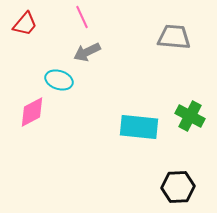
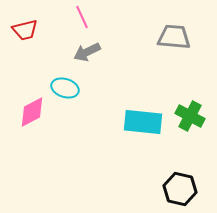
red trapezoid: moved 6 px down; rotated 36 degrees clockwise
cyan ellipse: moved 6 px right, 8 px down
cyan rectangle: moved 4 px right, 5 px up
black hexagon: moved 2 px right, 2 px down; rotated 16 degrees clockwise
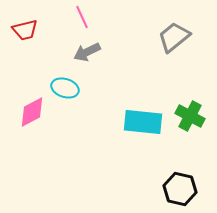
gray trapezoid: rotated 44 degrees counterclockwise
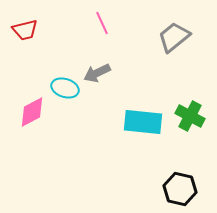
pink line: moved 20 px right, 6 px down
gray arrow: moved 10 px right, 21 px down
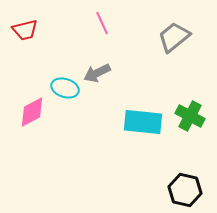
black hexagon: moved 5 px right, 1 px down
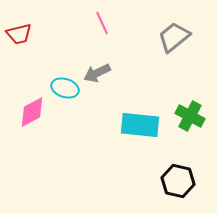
red trapezoid: moved 6 px left, 4 px down
cyan rectangle: moved 3 px left, 3 px down
black hexagon: moved 7 px left, 9 px up
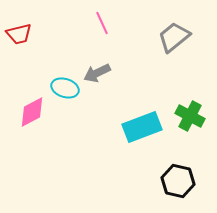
cyan rectangle: moved 2 px right, 2 px down; rotated 27 degrees counterclockwise
